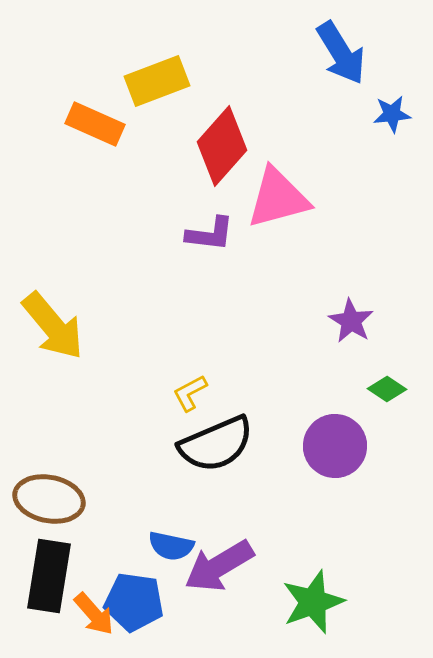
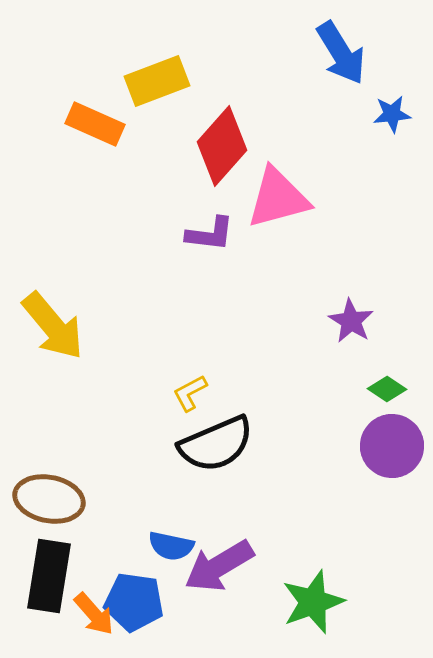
purple circle: moved 57 px right
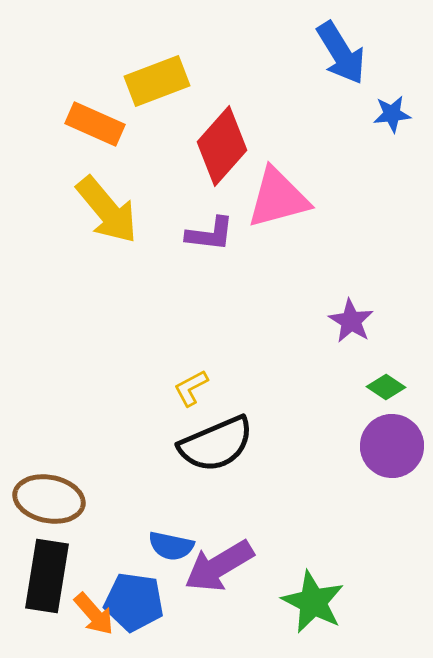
yellow arrow: moved 54 px right, 116 px up
green diamond: moved 1 px left, 2 px up
yellow L-shape: moved 1 px right, 5 px up
black rectangle: moved 2 px left
green star: rotated 26 degrees counterclockwise
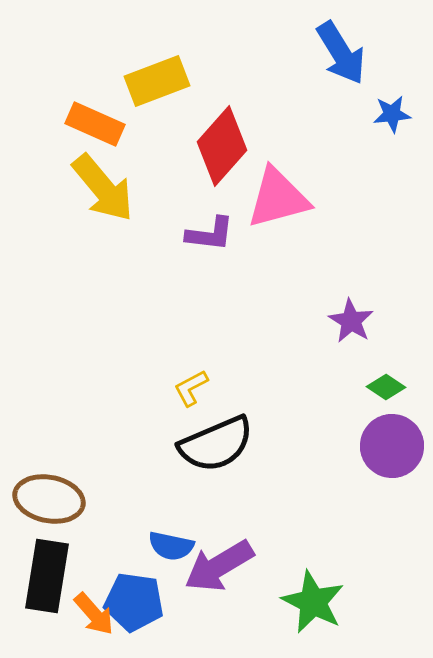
yellow arrow: moved 4 px left, 22 px up
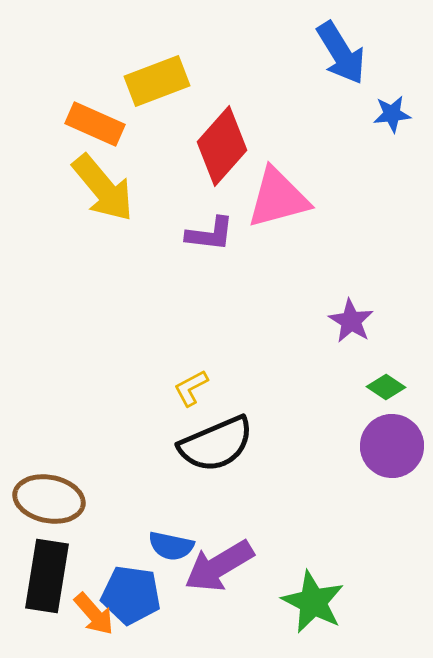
blue pentagon: moved 3 px left, 7 px up
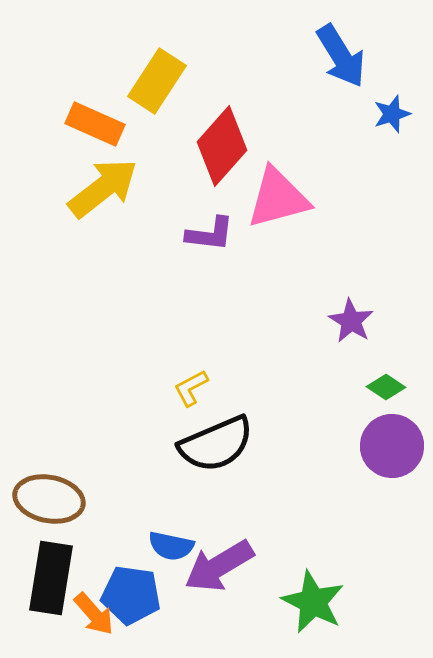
blue arrow: moved 3 px down
yellow rectangle: rotated 36 degrees counterclockwise
blue star: rotated 12 degrees counterclockwise
yellow arrow: rotated 88 degrees counterclockwise
black rectangle: moved 4 px right, 2 px down
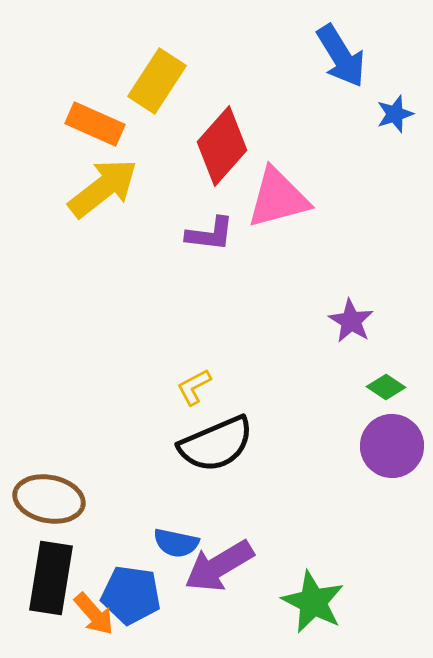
blue star: moved 3 px right
yellow L-shape: moved 3 px right, 1 px up
blue semicircle: moved 5 px right, 3 px up
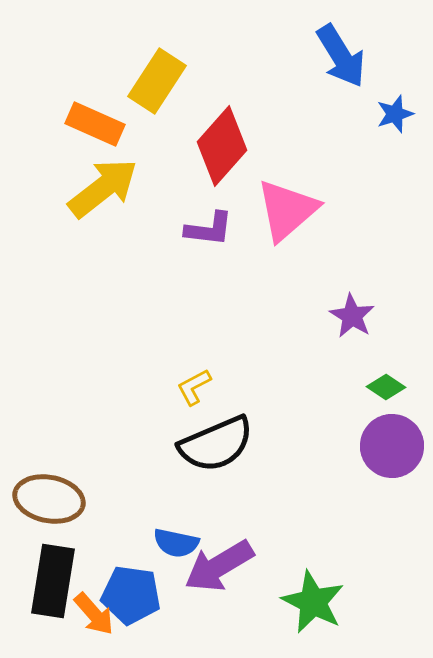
pink triangle: moved 9 px right, 12 px down; rotated 26 degrees counterclockwise
purple L-shape: moved 1 px left, 5 px up
purple star: moved 1 px right, 5 px up
black rectangle: moved 2 px right, 3 px down
